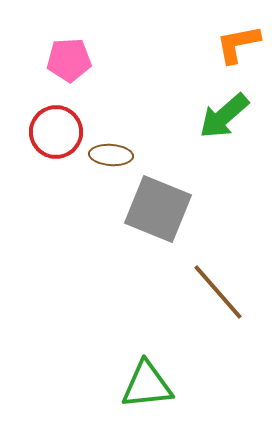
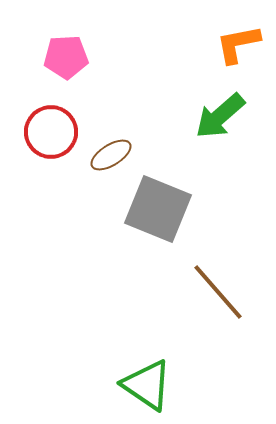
pink pentagon: moved 3 px left, 3 px up
green arrow: moved 4 px left
red circle: moved 5 px left
brown ellipse: rotated 36 degrees counterclockwise
green triangle: rotated 40 degrees clockwise
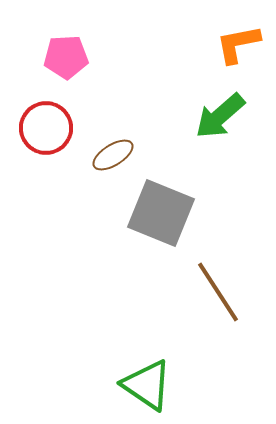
red circle: moved 5 px left, 4 px up
brown ellipse: moved 2 px right
gray square: moved 3 px right, 4 px down
brown line: rotated 8 degrees clockwise
